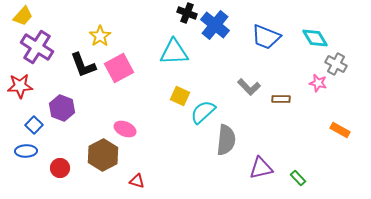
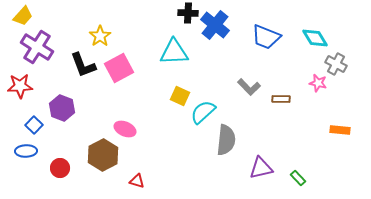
black cross: moved 1 px right; rotated 18 degrees counterclockwise
orange rectangle: rotated 24 degrees counterclockwise
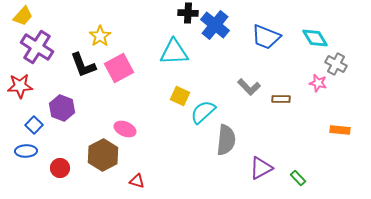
purple triangle: rotated 15 degrees counterclockwise
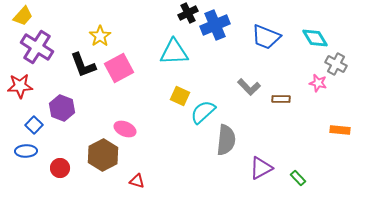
black cross: rotated 30 degrees counterclockwise
blue cross: rotated 28 degrees clockwise
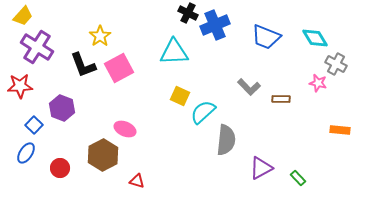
black cross: rotated 36 degrees counterclockwise
blue ellipse: moved 2 px down; rotated 55 degrees counterclockwise
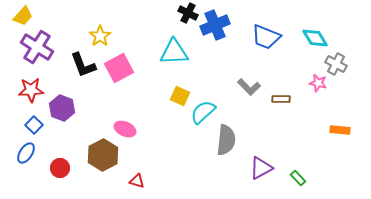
red star: moved 11 px right, 4 px down
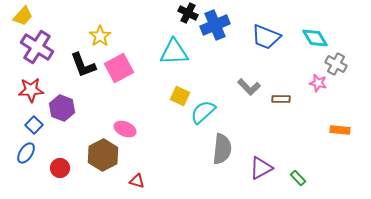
gray semicircle: moved 4 px left, 9 px down
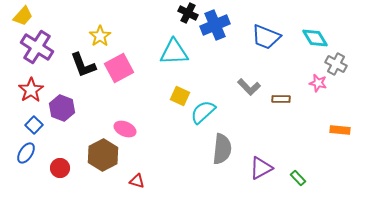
red star: rotated 30 degrees counterclockwise
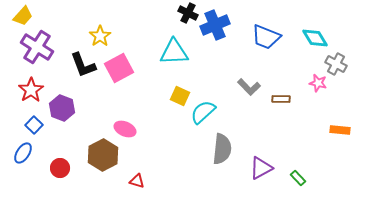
blue ellipse: moved 3 px left
